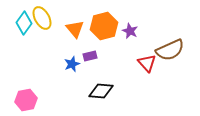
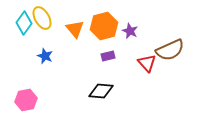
purple rectangle: moved 18 px right
blue star: moved 27 px left, 8 px up; rotated 28 degrees counterclockwise
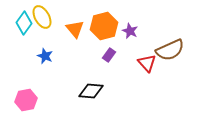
yellow ellipse: moved 1 px up
purple rectangle: moved 1 px right, 1 px up; rotated 40 degrees counterclockwise
black diamond: moved 10 px left
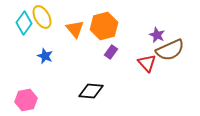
purple star: moved 27 px right, 4 px down
purple rectangle: moved 2 px right, 3 px up
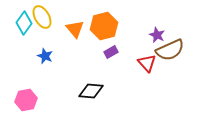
purple rectangle: rotated 24 degrees clockwise
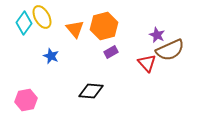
blue star: moved 6 px right
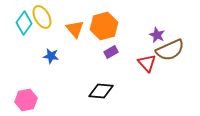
blue star: rotated 14 degrees counterclockwise
black diamond: moved 10 px right
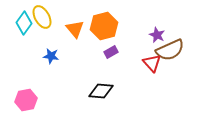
red triangle: moved 5 px right
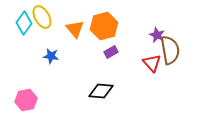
brown semicircle: rotated 76 degrees counterclockwise
